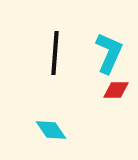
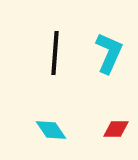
red diamond: moved 39 px down
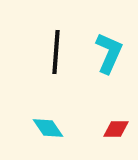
black line: moved 1 px right, 1 px up
cyan diamond: moved 3 px left, 2 px up
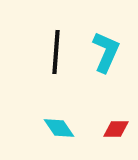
cyan L-shape: moved 3 px left, 1 px up
cyan diamond: moved 11 px right
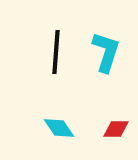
cyan L-shape: rotated 6 degrees counterclockwise
